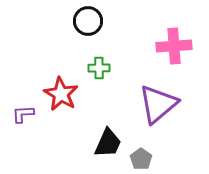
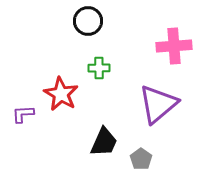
black trapezoid: moved 4 px left, 1 px up
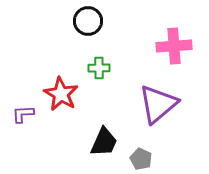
gray pentagon: rotated 10 degrees counterclockwise
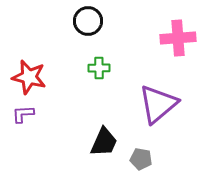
pink cross: moved 4 px right, 8 px up
red star: moved 32 px left, 17 px up; rotated 16 degrees counterclockwise
gray pentagon: rotated 15 degrees counterclockwise
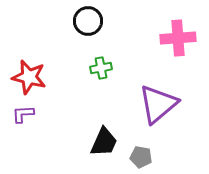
green cross: moved 2 px right; rotated 10 degrees counterclockwise
gray pentagon: moved 2 px up
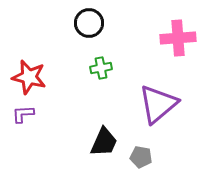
black circle: moved 1 px right, 2 px down
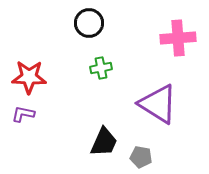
red star: rotated 12 degrees counterclockwise
purple triangle: rotated 48 degrees counterclockwise
purple L-shape: rotated 15 degrees clockwise
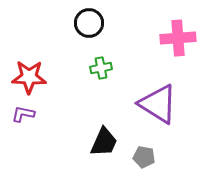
gray pentagon: moved 3 px right
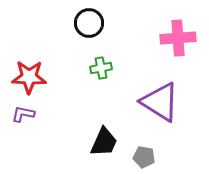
purple triangle: moved 2 px right, 2 px up
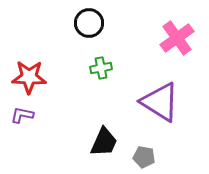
pink cross: moved 1 px left; rotated 32 degrees counterclockwise
purple L-shape: moved 1 px left, 1 px down
